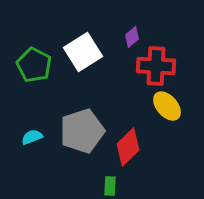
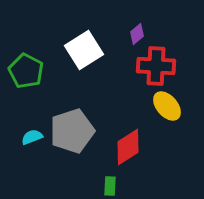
purple diamond: moved 5 px right, 3 px up
white square: moved 1 px right, 2 px up
green pentagon: moved 8 px left, 6 px down
gray pentagon: moved 10 px left
red diamond: rotated 12 degrees clockwise
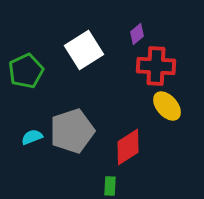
green pentagon: rotated 20 degrees clockwise
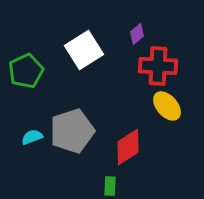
red cross: moved 2 px right
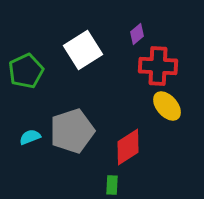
white square: moved 1 px left
cyan semicircle: moved 2 px left
green rectangle: moved 2 px right, 1 px up
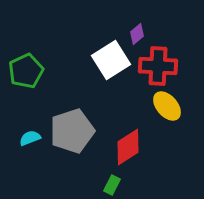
white square: moved 28 px right, 10 px down
cyan semicircle: moved 1 px down
green rectangle: rotated 24 degrees clockwise
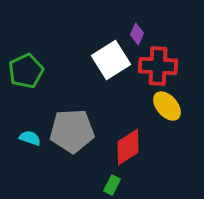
purple diamond: rotated 25 degrees counterclockwise
gray pentagon: rotated 15 degrees clockwise
cyan semicircle: rotated 40 degrees clockwise
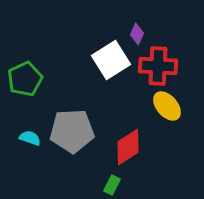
green pentagon: moved 1 px left, 8 px down
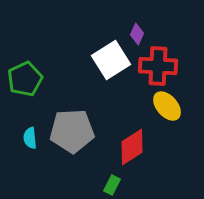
cyan semicircle: rotated 115 degrees counterclockwise
red diamond: moved 4 px right
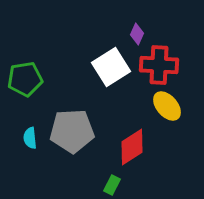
white square: moved 7 px down
red cross: moved 1 px right, 1 px up
green pentagon: rotated 16 degrees clockwise
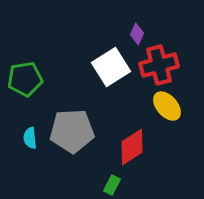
red cross: rotated 18 degrees counterclockwise
